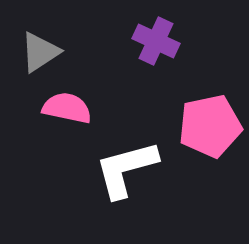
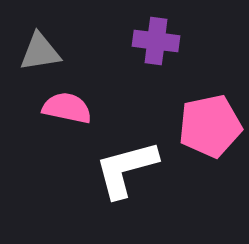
purple cross: rotated 18 degrees counterclockwise
gray triangle: rotated 24 degrees clockwise
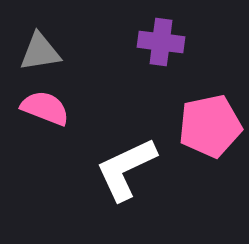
purple cross: moved 5 px right, 1 px down
pink semicircle: moved 22 px left; rotated 9 degrees clockwise
white L-shape: rotated 10 degrees counterclockwise
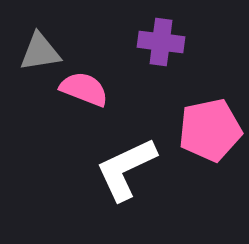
pink semicircle: moved 39 px right, 19 px up
pink pentagon: moved 4 px down
